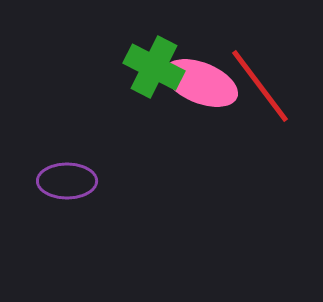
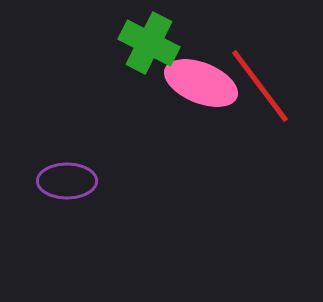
green cross: moved 5 px left, 24 px up
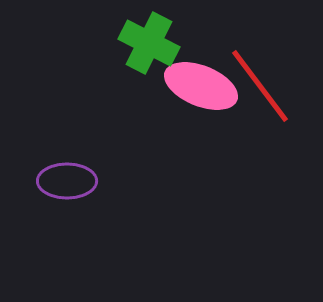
pink ellipse: moved 3 px down
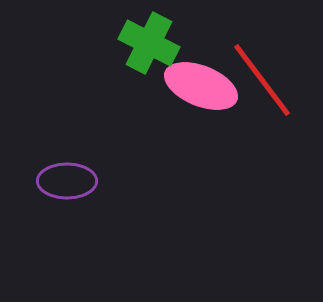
red line: moved 2 px right, 6 px up
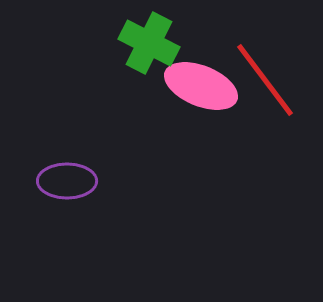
red line: moved 3 px right
